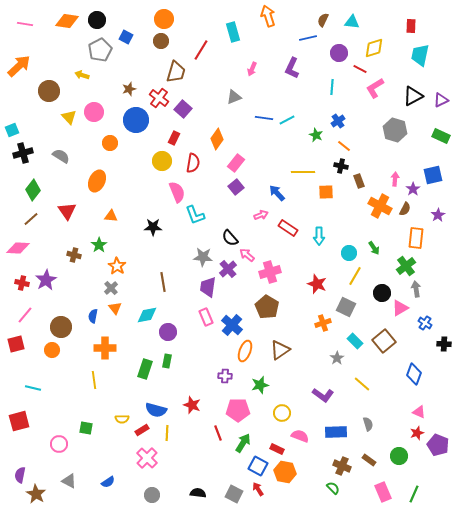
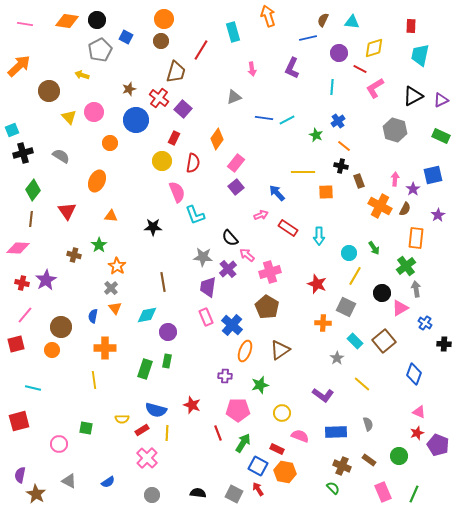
pink arrow at (252, 69): rotated 32 degrees counterclockwise
brown line at (31, 219): rotated 42 degrees counterclockwise
orange cross at (323, 323): rotated 21 degrees clockwise
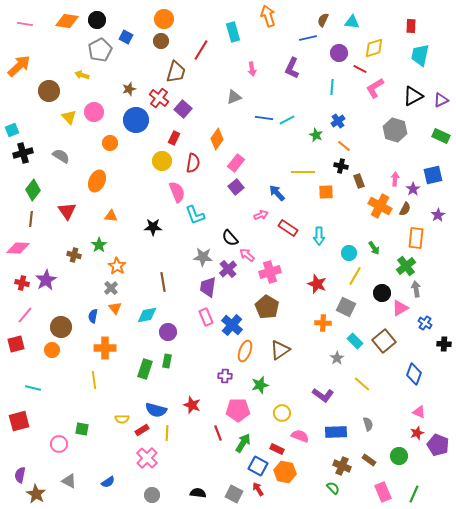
green square at (86, 428): moved 4 px left, 1 px down
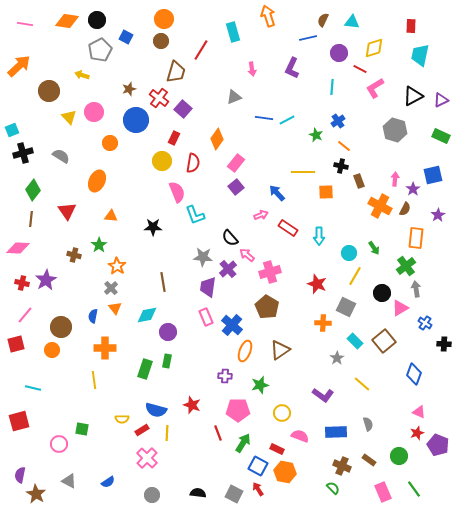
green line at (414, 494): moved 5 px up; rotated 60 degrees counterclockwise
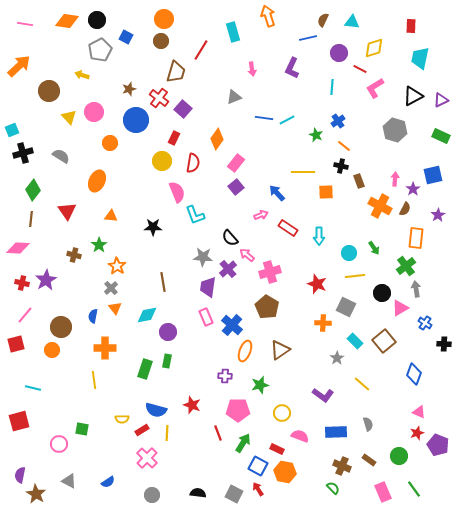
cyan trapezoid at (420, 55): moved 3 px down
yellow line at (355, 276): rotated 54 degrees clockwise
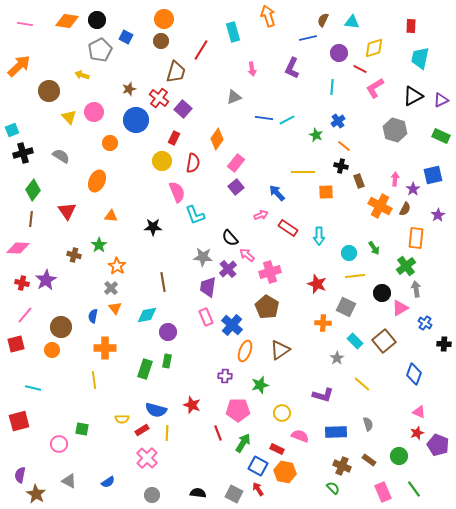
purple L-shape at (323, 395): rotated 20 degrees counterclockwise
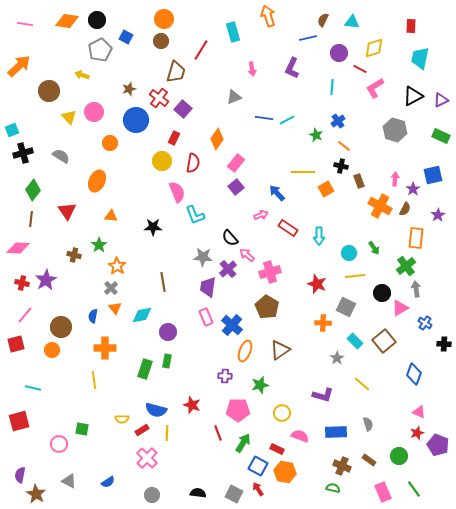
orange square at (326, 192): moved 3 px up; rotated 28 degrees counterclockwise
cyan diamond at (147, 315): moved 5 px left
green semicircle at (333, 488): rotated 32 degrees counterclockwise
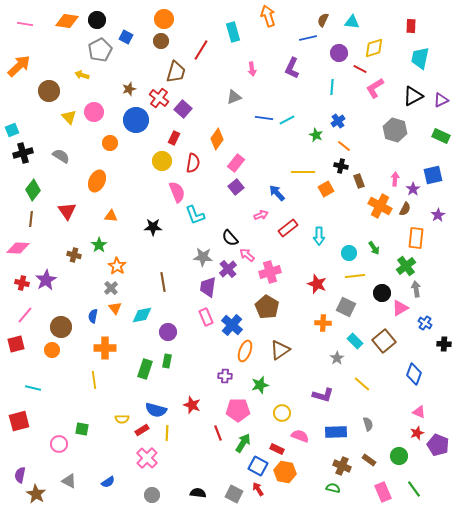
red rectangle at (288, 228): rotated 72 degrees counterclockwise
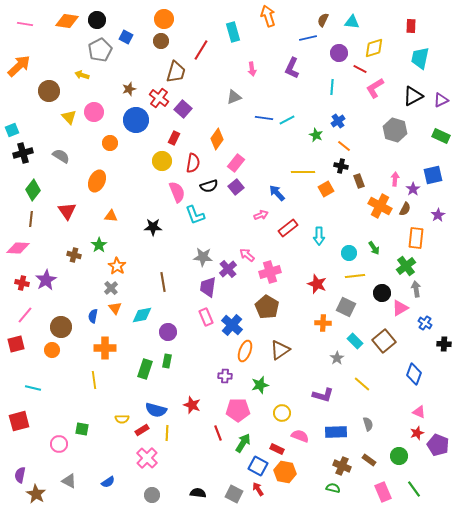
black semicircle at (230, 238): moved 21 px left, 52 px up; rotated 66 degrees counterclockwise
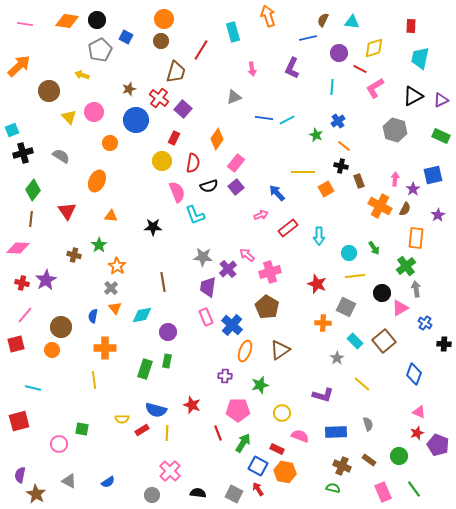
pink cross at (147, 458): moved 23 px right, 13 px down
